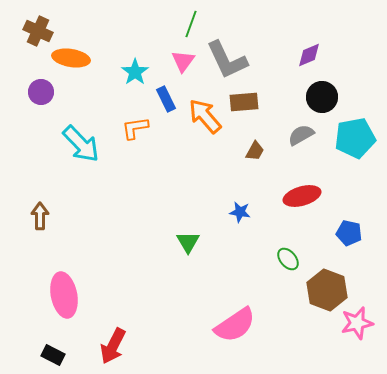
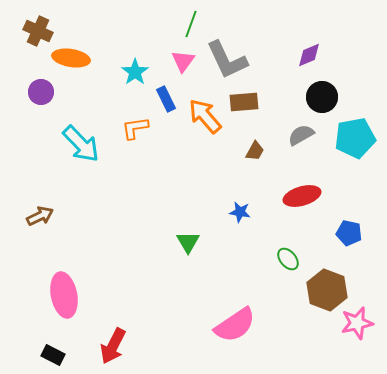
brown arrow: rotated 64 degrees clockwise
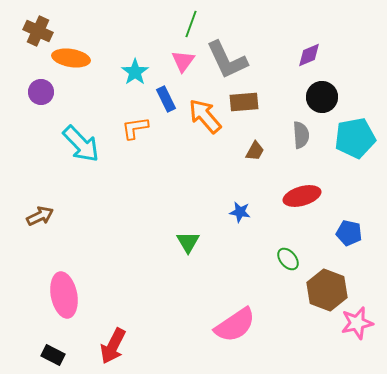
gray semicircle: rotated 116 degrees clockwise
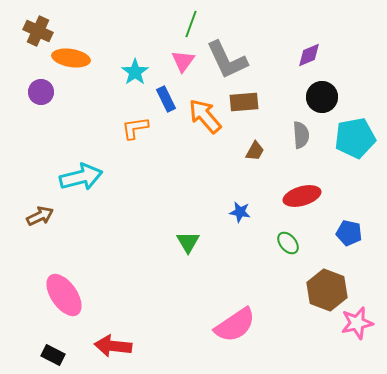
cyan arrow: moved 33 px down; rotated 60 degrees counterclockwise
green ellipse: moved 16 px up
pink ellipse: rotated 24 degrees counterclockwise
red arrow: rotated 69 degrees clockwise
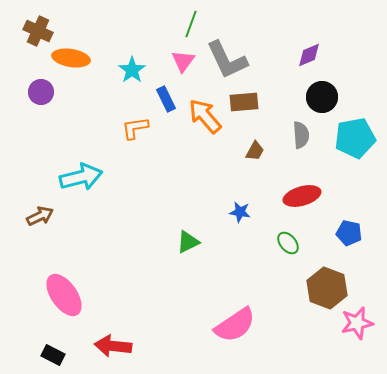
cyan star: moved 3 px left, 2 px up
green triangle: rotated 35 degrees clockwise
brown hexagon: moved 2 px up
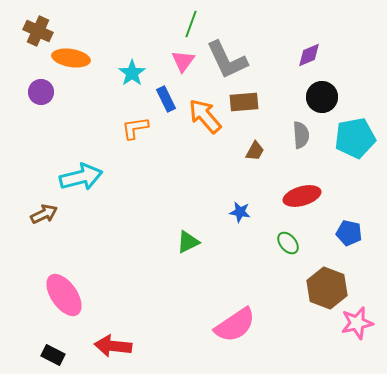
cyan star: moved 3 px down
brown arrow: moved 4 px right, 2 px up
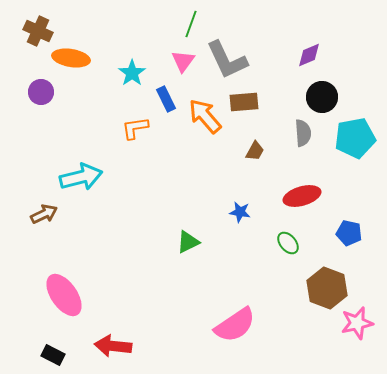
gray semicircle: moved 2 px right, 2 px up
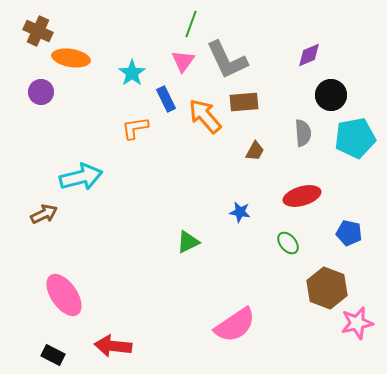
black circle: moved 9 px right, 2 px up
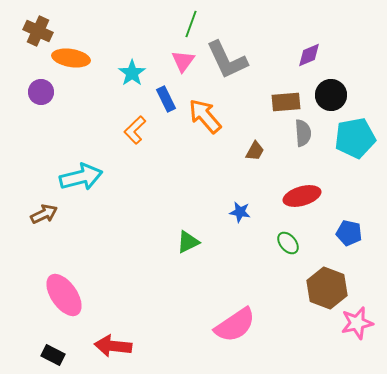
brown rectangle: moved 42 px right
orange L-shape: moved 2 px down; rotated 36 degrees counterclockwise
